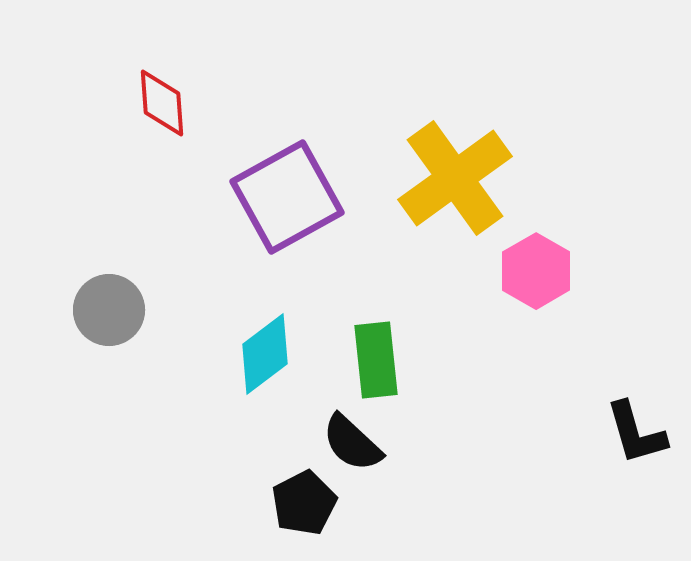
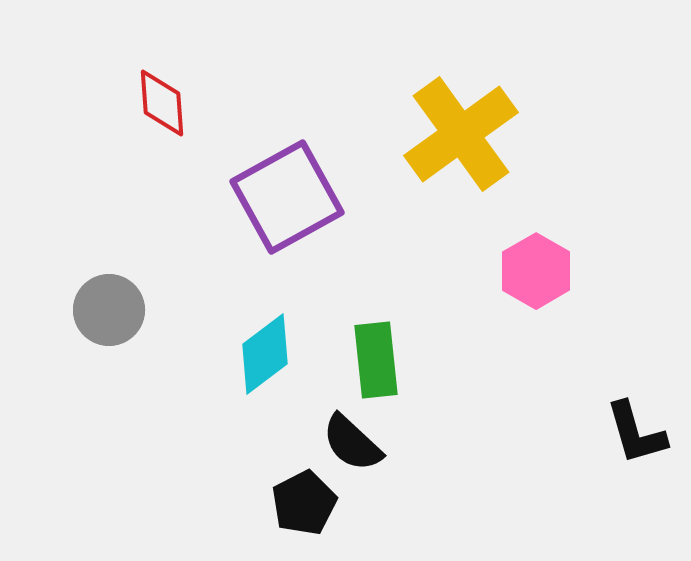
yellow cross: moved 6 px right, 44 px up
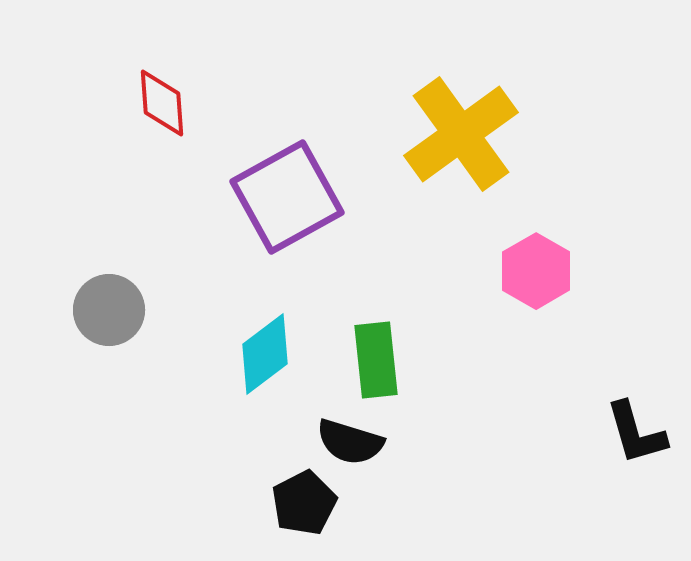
black semicircle: moved 2 px left, 1 px up; rotated 26 degrees counterclockwise
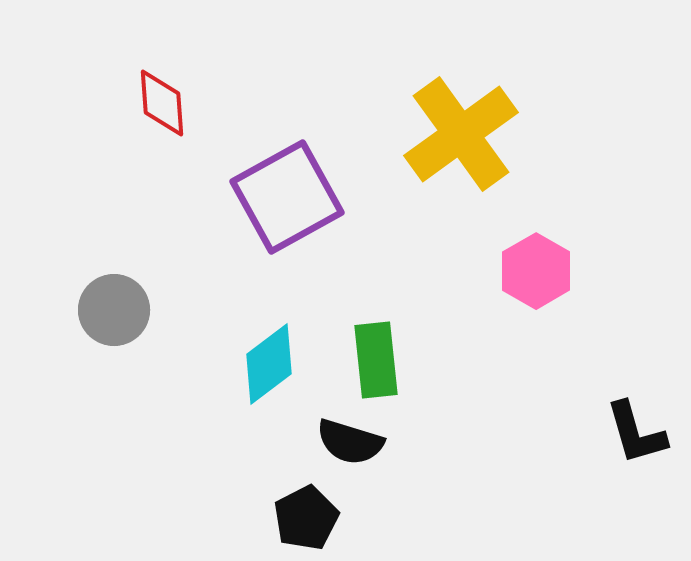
gray circle: moved 5 px right
cyan diamond: moved 4 px right, 10 px down
black pentagon: moved 2 px right, 15 px down
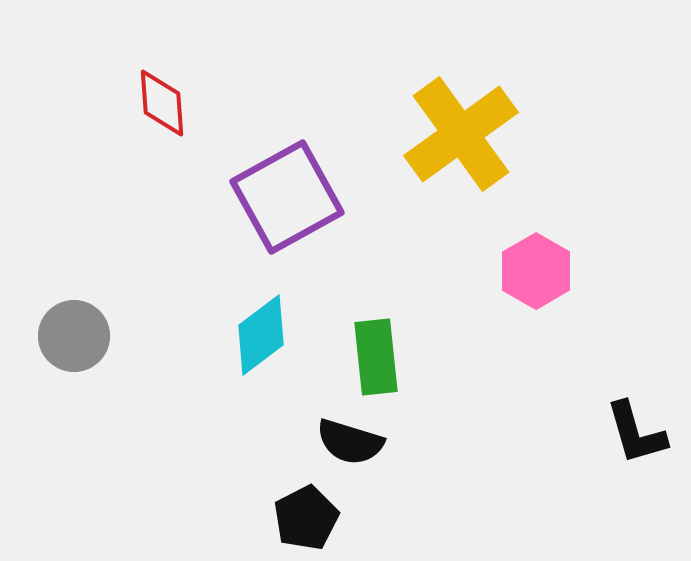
gray circle: moved 40 px left, 26 px down
green rectangle: moved 3 px up
cyan diamond: moved 8 px left, 29 px up
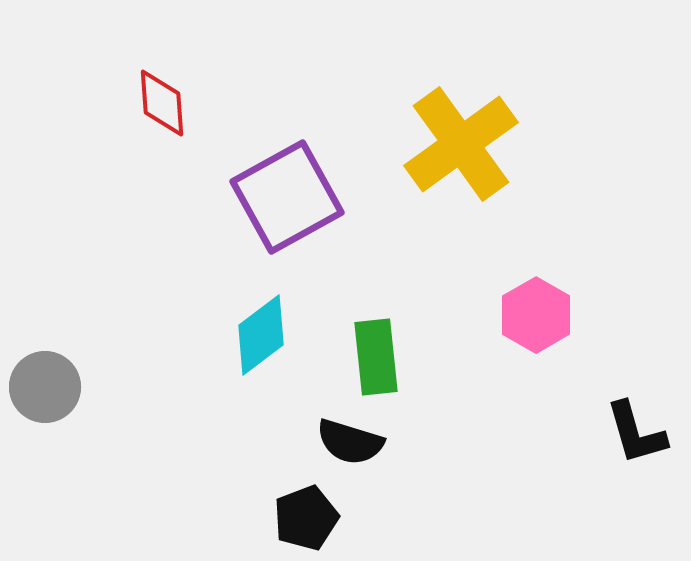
yellow cross: moved 10 px down
pink hexagon: moved 44 px down
gray circle: moved 29 px left, 51 px down
black pentagon: rotated 6 degrees clockwise
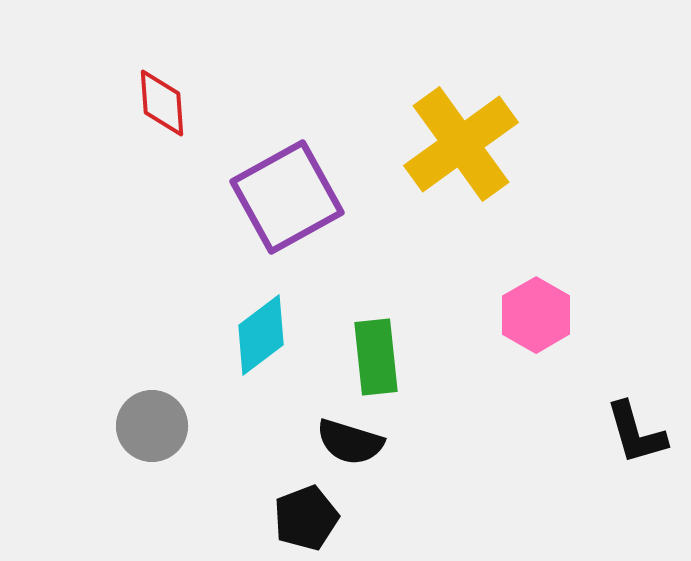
gray circle: moved 107 px right, 39 px down
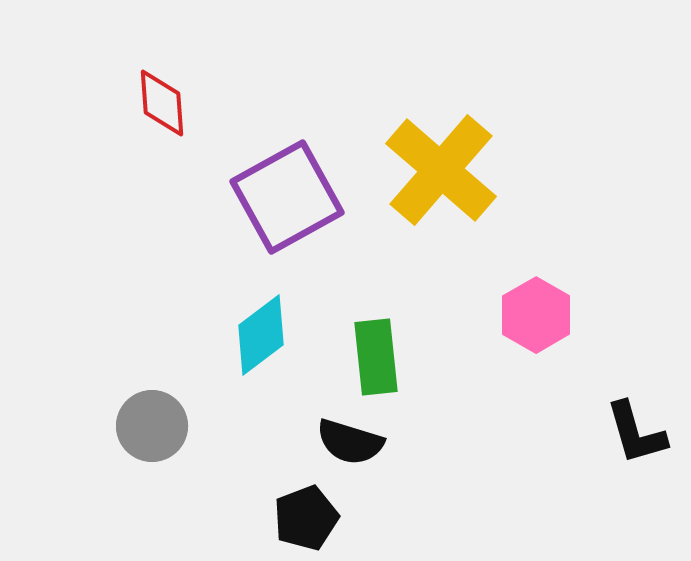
yellow cross: moved 20 px left, 26 px down; rotated 13 degrees counterclockwise
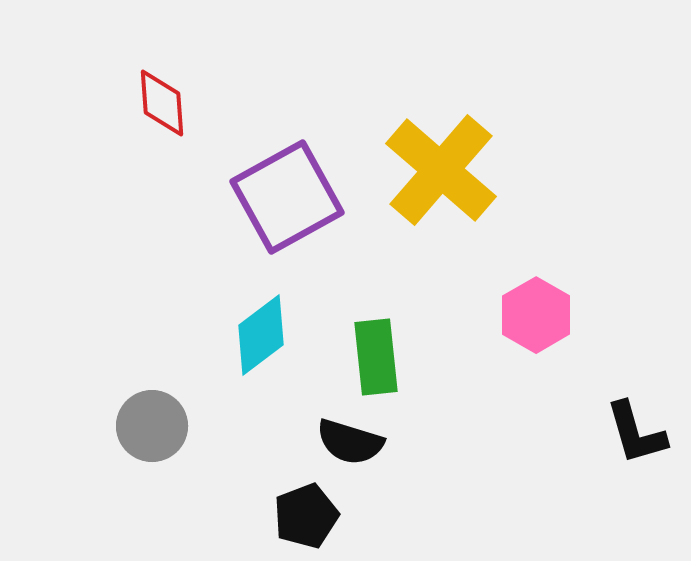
black pentagon: moved 2 px up
